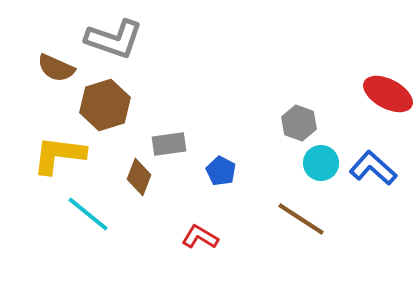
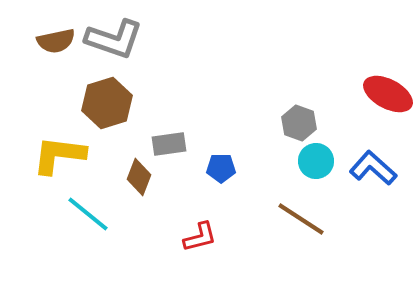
brown semicircle: moved 27 px up; rotated 36 degrees counterclockwise
brown hexagon: moved 2 px right, 2 px up
cyan circle: moved 5 px left, 2 px up
blue pentagon: moved 3 px up; rotated 28 degrees counterclockwise
red L-shape: rotated 135 degrees clockwise
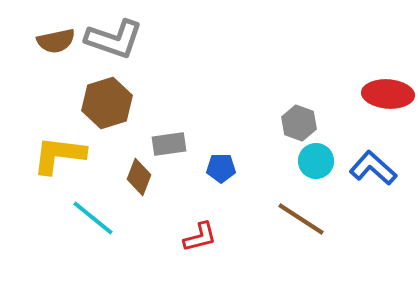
red ellipse: rotated 24 degrees counterclockwise
cyan line: moved 5 px right, 4 px down
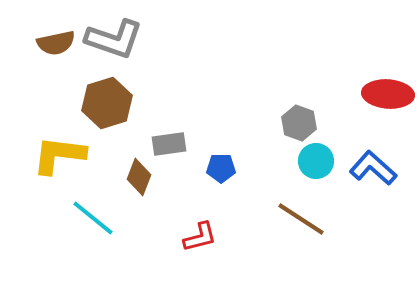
brown semicircle: moved 2 px down
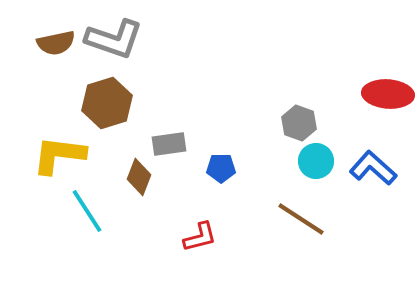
cyan line: moved 6 px left, 7 px up; rotated 18 degrees clockwise
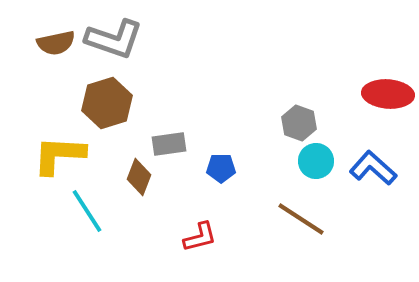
yellow L-shape: rotated 4 degrees counterclockwise
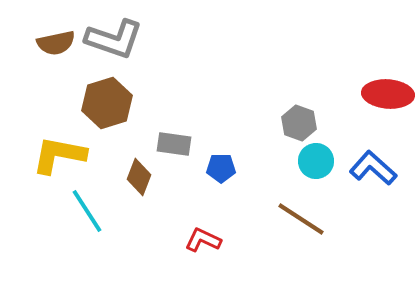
gray rectangle: moved 5 px right; rotated 16 degrees clockwise
yellow L-shape: rotated 8 degrees clockwise
red L-shape: moved 3 px right, 3 px down; rotated 141 degrees counterclockwise
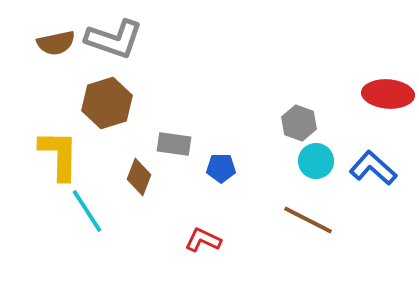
yellow L-shape: rotated 80 degrees clockwise
brown line: moved 7 px right, 1 px down; rotated 6 degrees counterclockwise
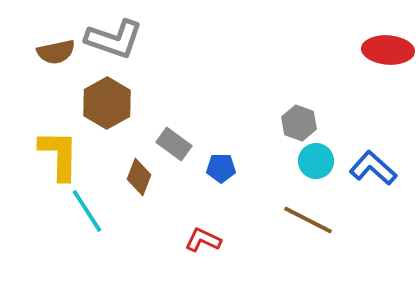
brown semicircle: moved 9 px down
red ellipse: moved 44 px up
brown hexagon: rotated 12 degrees counterclockwise
gray rectangle: rotated 28 degrees clockwise
